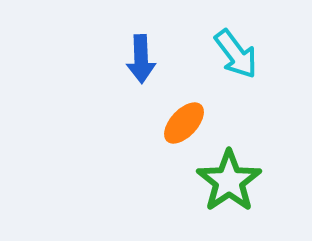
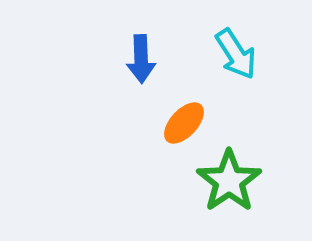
cyan arrow: rotated 4 degrees clockwise
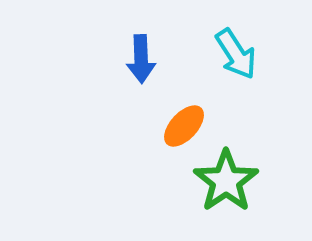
orange ellipse: moved 3 px down
green star: moved 3 px left
